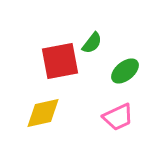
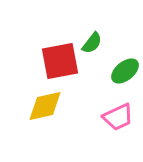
yellow diamond: moved 2 px right, 7 px up
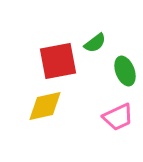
green semicircle: moved 3 px right; rotated 15 degrees clockwise
red square: moved 2 px left
green ellipse: rotated 72 degrees counterclockwise
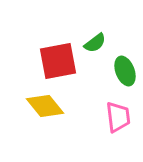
yellow diamond: rotated 63 degrees clockwise
pink trapezoid: rotated 72 degrees counterclockwise
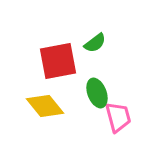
green ellipse: moved 28 px left, 22 px down
pink trapezoid: rotated 8 degrees counterclockwise
